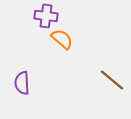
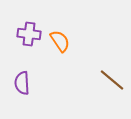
purple cross: moved 17 px left, 18 px down
orange semicircle: moved 2 px left, 2 px down; rotated 15 degrees clockwise
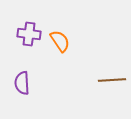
brown line: rotated 44 degrees counterclockwise
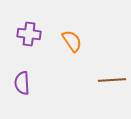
orange semicircle: moved 12 px right
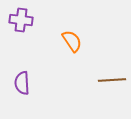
purple cross: moved 8 px left, 14 px up
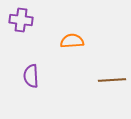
orange semicircle: rotated 60 degrees counterclockwise
purple semicircle: moved 9 px right, 7 px up
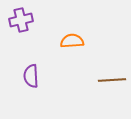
purple cross: rotated 20 degrees counterclockwise
